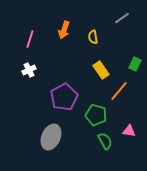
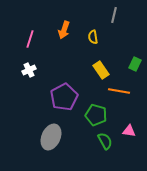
gray line: moved 8 px left, 3 px up; rotated 42 degrees counterclockwise
orange line: rotated 60 degrees clockwise
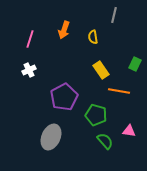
green semicircle: rotated 12 degrees counterclockwise
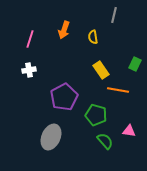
white cross: rotated 16 degrees clockwise
orange line: moved 1 px left, 1 px up
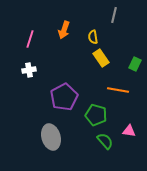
yellow rectangle: moved 12 px up
gray ellipse: rotated 40 degrees counterclockwise
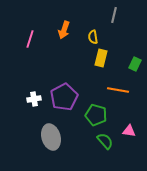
yellow rectangle: rotated 48 degrees clockwise
white cross: moved 5 px right, 29 px down
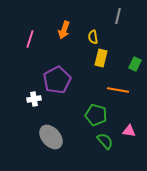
gray line: moved 4 px right, 1 px down
purple pentagon: moved 7 px left, 17 px up
gray ellipse: rotated 25 degrees counterclockwise
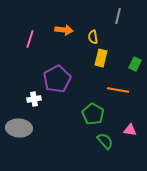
orange arrow: rotated 102 degrees counterclockwise
purple pentagon: moved 1 px up
green pentagon: moved 3 px left, 1 px up; rotated 15 degrees clockwise
pink triangle: moved 1 px right, 1 px up
gray ellipse: moved 32 px left, 9 px up; rotated 45 degrees counterclockwise
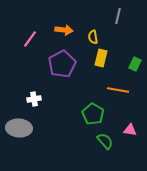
pink line: rotated 18 degrees clockwise
purple pentagon: moved 5 px right, 15 px up
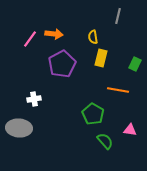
orange arrow: moved 10 px left, 4 px down
